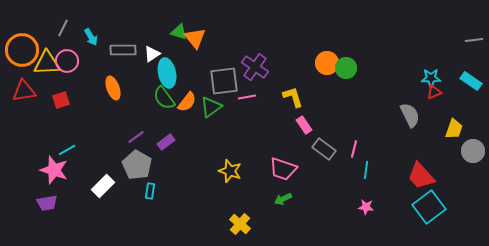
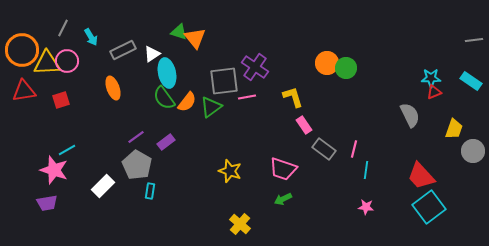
gray rectangle at (123, 50): rotated 25 degrees counterclockwise
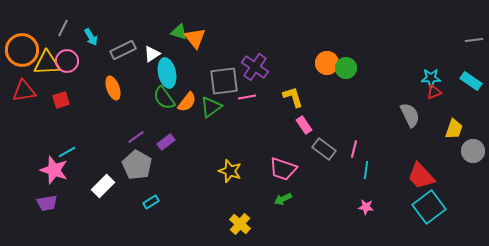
cyan line at (67, 150): moved 2 px down
cyan rectangle at (150, 191): moved 1 px right, 11 px down; rotated 49 degrees clockwise
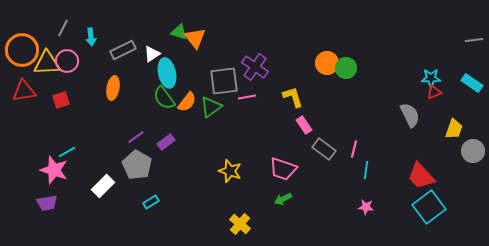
cyan arrow at (91, 37): rotated 24 degrees clockwise
cyan rectangle at (471, 81): moved 1 px right, 2 px down
orange ellipse at (113, 88): rotated 30 degrees clockwise
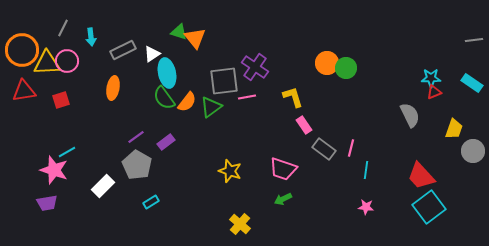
pink line at (354, 149): moved 3 px left, 1 px up
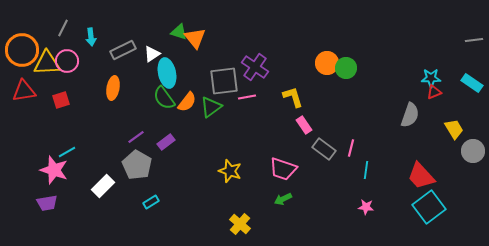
gray semicircle at (410, 115): rotated 45 degrees clockwise
yellow trapezoid at (454, 129): rotated 50 degrees counterclockwise
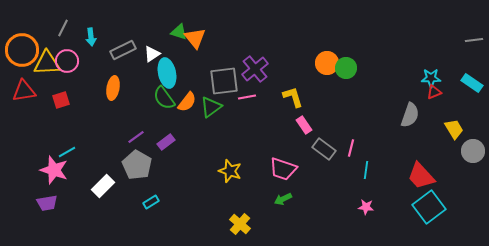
purple cross at (255, 67): moved 2 px down; rotated 16 degrees clockwise
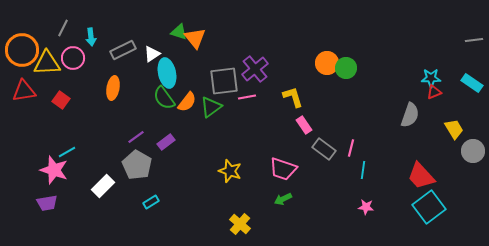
pink circle at (67, 61): moved 6 px right, 3 px up
red square at (61, 100): rotated 36 degrees counterclockwise
cyan line at (366, 170): moved 3 px left
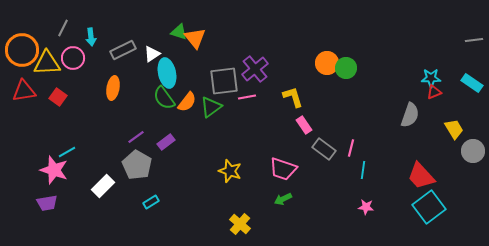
red square at (61, 100): moved 3 px left, 3 px up
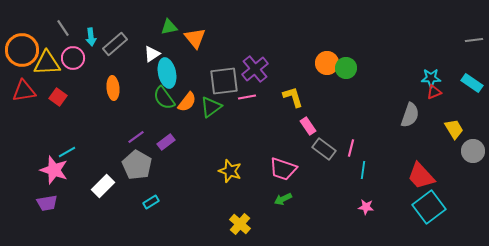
gray line at (63, 28): rotated 60 degrees counterclockwise
green triangle at (179, 32): moved 10 px left, 5 px up; rotated 30 degrees counterclockwise
gray rectangle at (123, 50): moved 8 px left, 6 px up; rotated 15 degrees counterclockwise
orange ellipse at (113, 88): rotated 15 degrees counterclockwise
pink rectangle at (304, 125): moved 4 px right, 1 px down
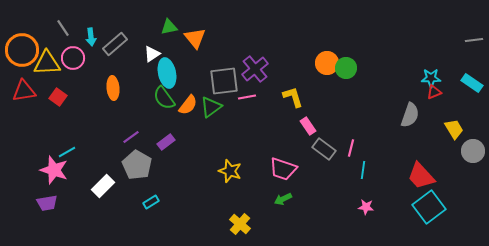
orange semicircle at (187, 102): moved 1 px right, 3 px down
purple line at (136, 137): moved 5 px left
